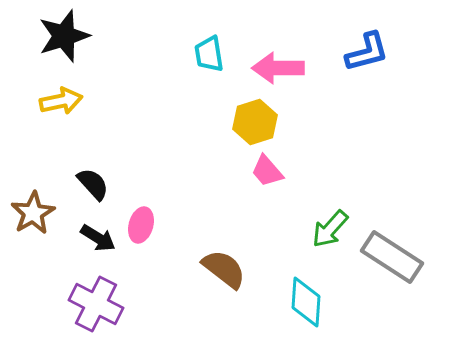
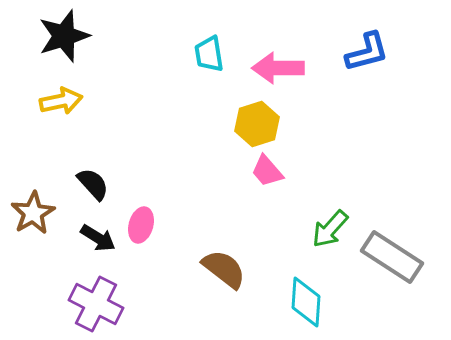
yellow hexagon: moved 2 px right, 2 px down
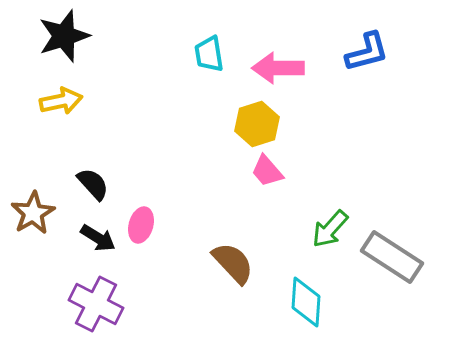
brown semicircle: moved 9 px right, 6 px up; rotated 9 degrees clockwise
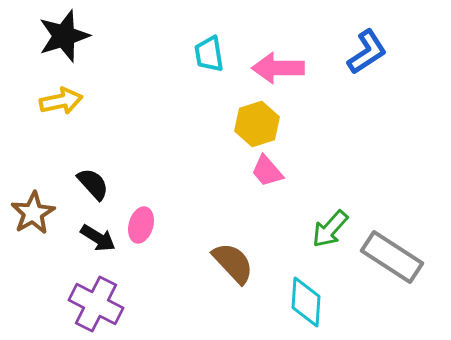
blue L-shape: rotated 18 degrees counterclockwise
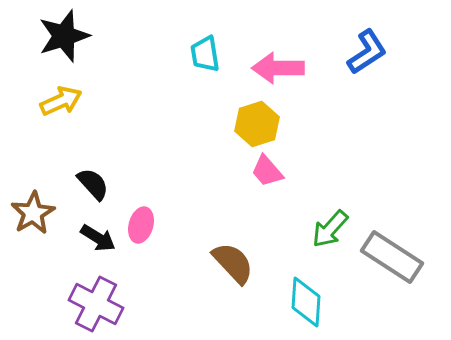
cyan trapezoid: moved 4 px left
yellow arrow: rotated 12 degrees counterclockwise
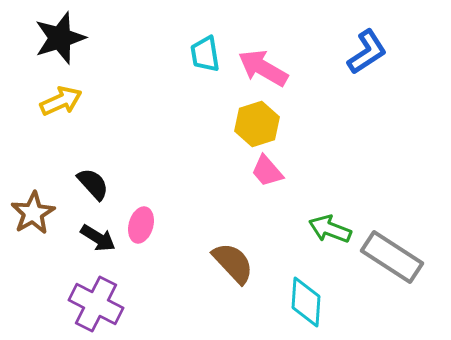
black star: moved 4 px left, 2 px down
pink arrow: moved 15 px left; rotated 30 degrees clockwise
green arrow: rotated 69 degrees clockwise
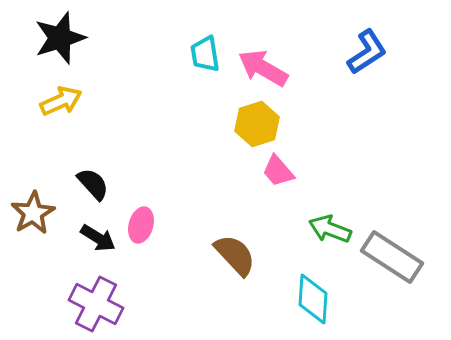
pink trapezoid: moved 11 px right
brown semicircle: moved 2 px right, 8 px up
cyan diamond: moved 7 px right, 3 px up
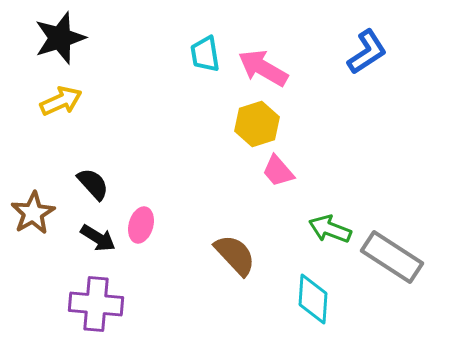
purple cross: rotated 22 degrees counterclockwise
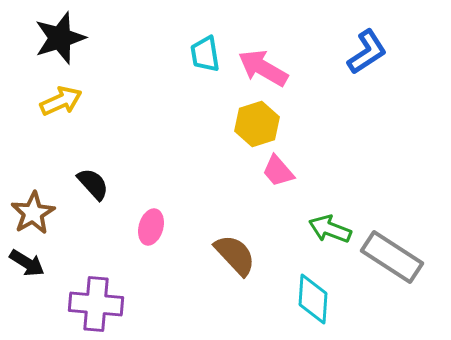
pink ellipse: moved 10 px right, 2 px down
black arrow: moved 71 px left, 25 px down
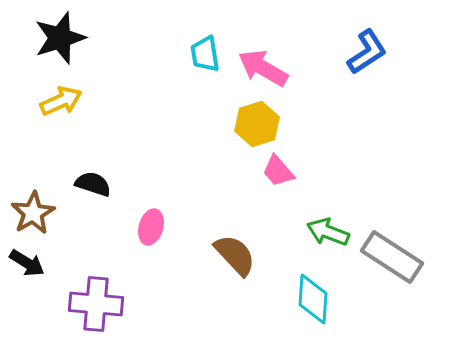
black semicircle: rotated 30 degrees counterclockwise
green arrow: moved 2 px left, 3 px down
